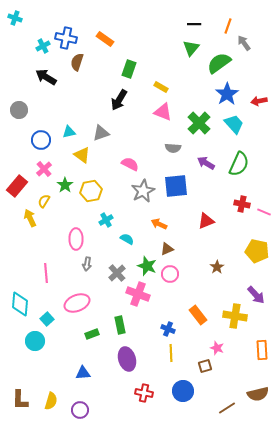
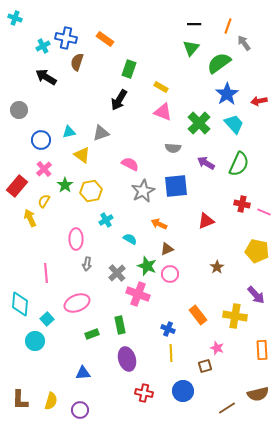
cyan semicircle at (127, 239): moved 3 px right
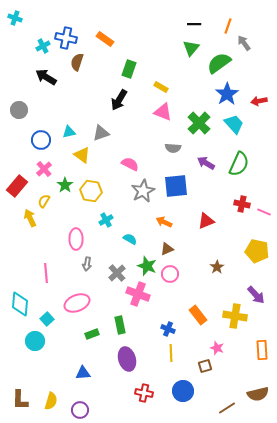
yellow hexagon at (91, 191): rotated 20 degrees clockwise
orange arrow at (159, 224): moved 5 px right, 2 px up
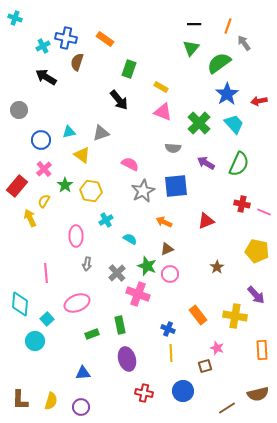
black arrow at (119, 100): rotated 70 degrees counterclockwise
pink ellipse at (76, 239): moved 3 px up
purple circle at (80, 410): moved 1 px right, 3 px up
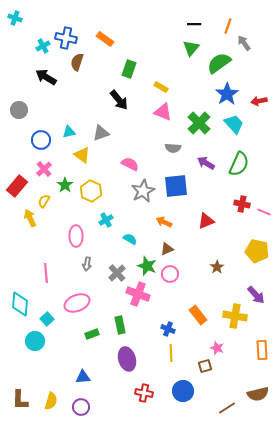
yellow hexagon at (91, 191): rotated 15 degrees clockwise
blue triangle at (83, 373): moved 4 px down
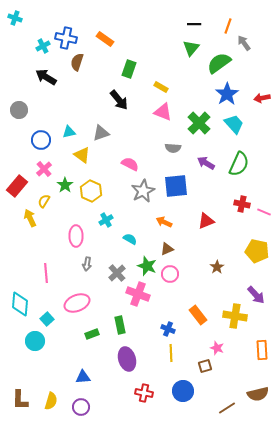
red arrow at (259, 101): moved 3 px right, 3 px up
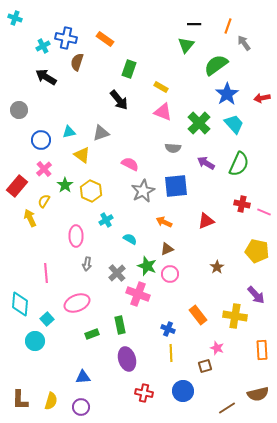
green triangle at (191, 48): moved 5 px left, 3 px up
green semicircle at (219, 63): moved 3 px left, 2 px down
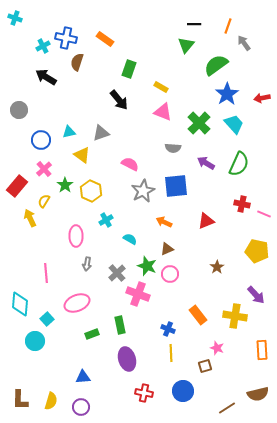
pink line at (264, 212): moved 2 px down
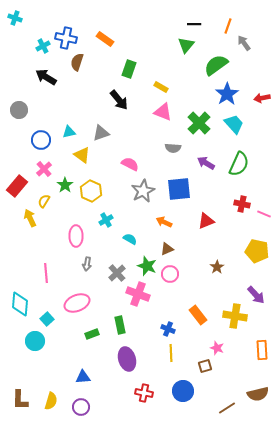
blue square at (176, 186): moved 3 px right, 3 px down
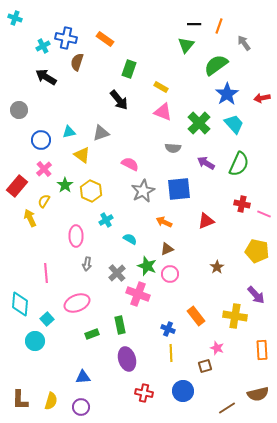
orange line at (228, 26): moved 9 px left
orange rectangle at (198, 315): moved 2 px left, 1 px down
